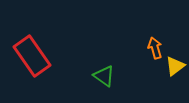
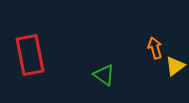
red rectangle: moved 2 px left, 1 px up; rotated 24 degrees clockwise
green triangle: moved 1 px up
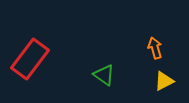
red rectangle: moved 4 px down; rotated 48 degrees clockwise
yellow triangle: moved 11 px left, 15 px down; rotated 10 degrees clockwise
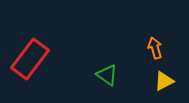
green triangle: moved 3 px right
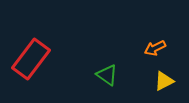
orange arrow: rotated 100 degrees counterclockwise
red rectangle: moved 1 px right
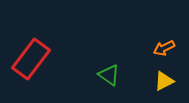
orange arrow: moved 9 px right
green triangle: moved 2 px right
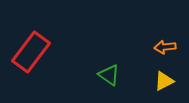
orange arrow: moved 1 px right, 1 px up; rotated 20 degrees clockwise
red rectangle: moved 7 px up
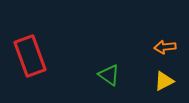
red rectangle: moved 1 px left, 4 px down; rotated 57 degrees counterclockwise
